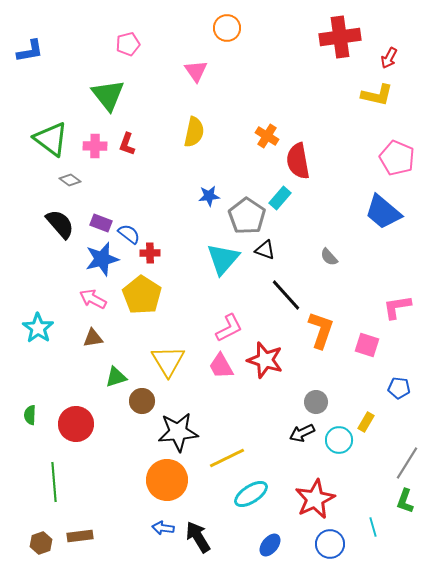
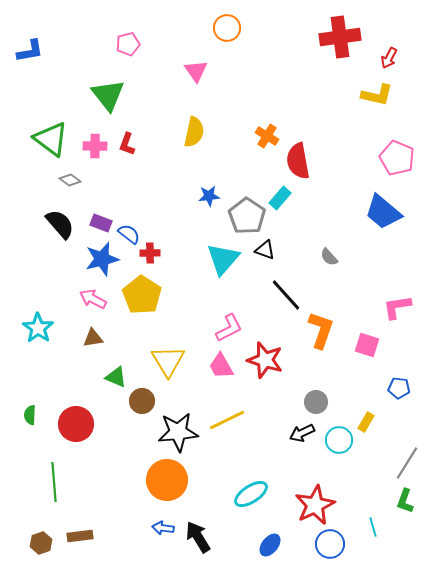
green triangle at (116, 377): rotated 40 degrees clockwise
yellow line at (227, 458): moved 38 px up
red star at (315, 499): moved 6 px down
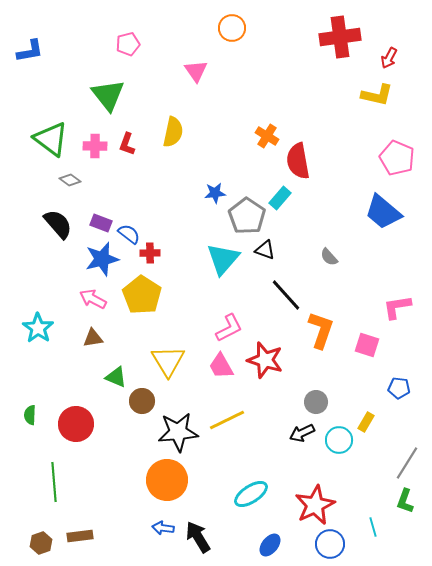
orange circle at (227, 28): moved 5 px right
yellow semicircle at (194, 132): moved 21 px left
blue star at (209, 196): moved 6 px right, 3 px up
black semicircle at (60, 224): moved 2 px left
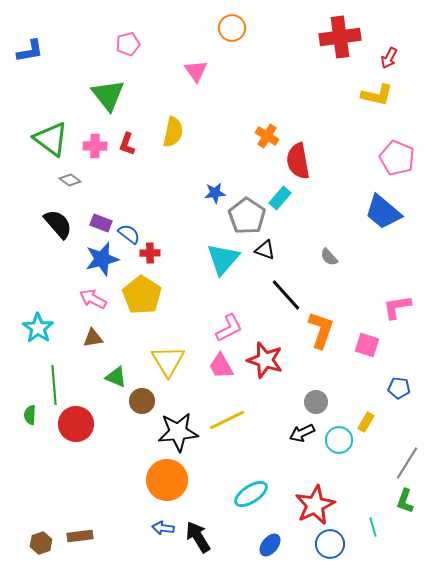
green line at (54, 482): moved 97 px up
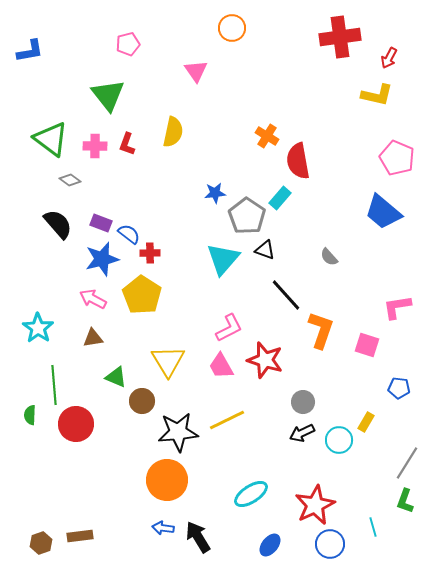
gray circle at (316, 402): moved 13 px left
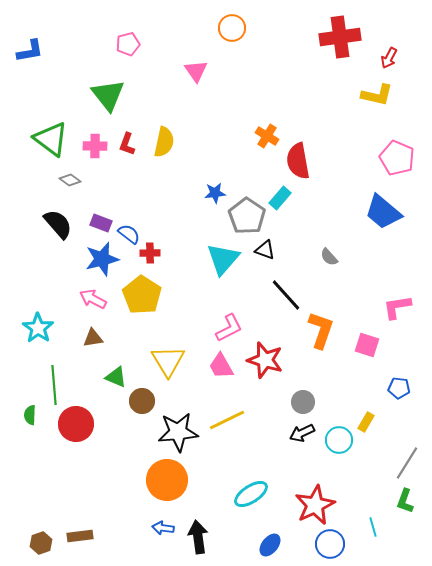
yellow semicircle at (173, 132): moved 9 px left, 10 px down
black arrow at (198, 537): rotated 24 degrees clockwise
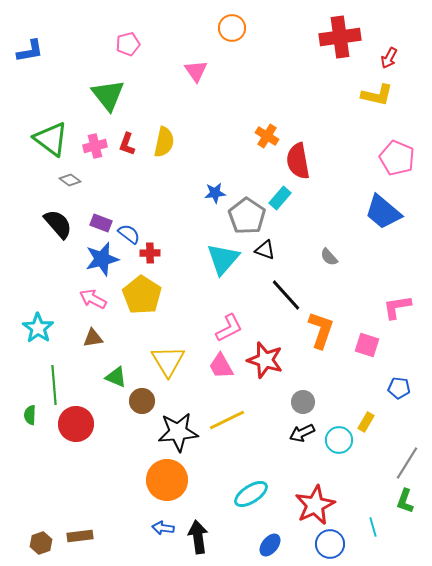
pink cross at (95, 146): rotated 15 degrees counterclockwise
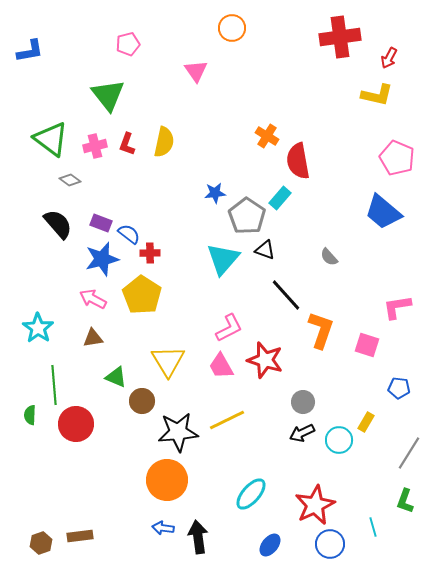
gray line at (407, 463): moved 2 px right, 10 px up
cyan ellipse at (251, 494): rotated 16 degrees counterclockwise
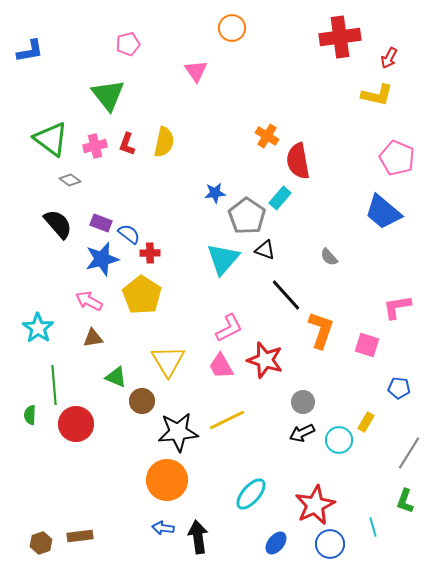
pink arrow at (93, 299): moved 4 px left, 2 px down
blue ellipse at (270, 545): moved 6 px right, 2 px up
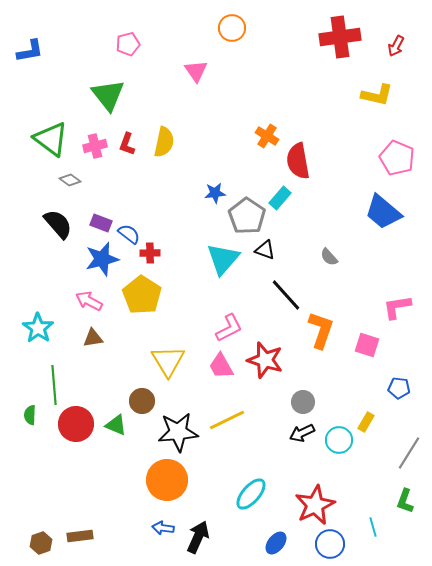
red arrow at (389, 58): moved 7 px right, 12 px up
green triangle at (116, 377): moved 48 px down
black arrow at (198, 537): rotated 32 degrees clockwise
